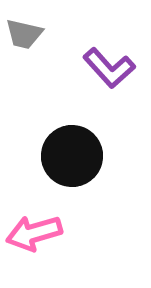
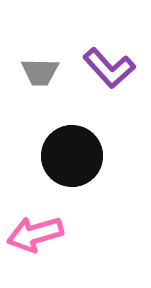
gray trapezoid: moved 16 px right, 38 px down; rotated 12 degrees counterclockwise
pink arrow: moved 1 px right, 1 px down
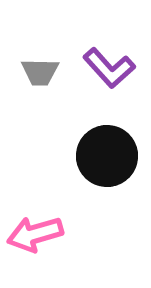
black circle: moved 35 px right
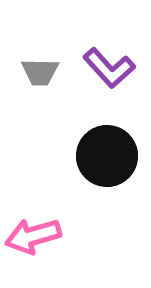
pink arrow: moved 2 px left, 2 px down
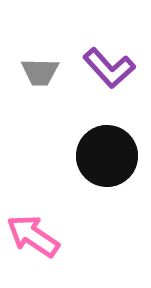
pink arrow: rotated 50 degrees clockwise
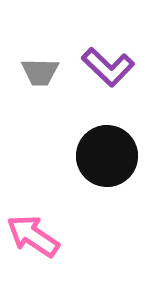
purple L-shape: moved 1 px left, 1 px up; rotated 4 degrees counterclockwise
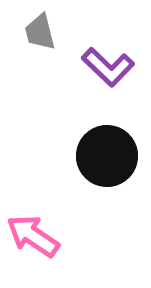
gray trapezoid: moved 40 px up; rotated 75 degrees clockwise
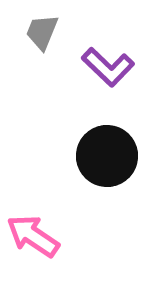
gray trapezoid: moved 2 px right; rotated 36 degrees clockwise
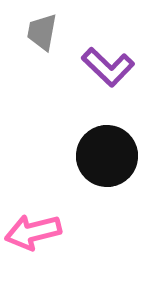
gray trapezoid: rotated 12 degrees counterclockwise
pink arrow: moved 4 px up; rotated 48 degrees counterclockwise
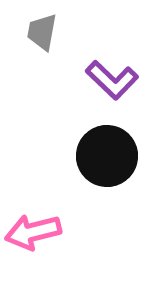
purple L-shape: moved 4 px right, 13 px down
